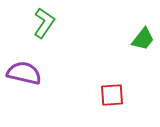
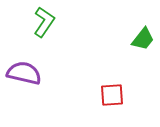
green L-shape: moved 1 px up
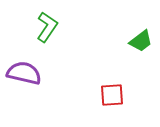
green L-shape: moved 3 px right, 5 px down
green trapezoid: moved 2 px left, 2 px down; rotated 15 degrees clockwise
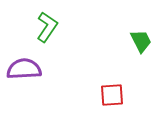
green trapezoid: rotated 80 degrees counterclockwise
purple semicircle: moved 4 px up; rotated 16 degrees counterclockwise
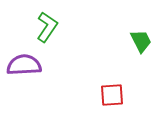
purple semicircle: moved 4 px up
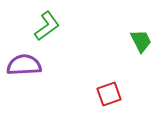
green L-shape: moved 1 px up; rotated 20 degrees clockwise
red square: moved 3 px left, 1 px up; rotated 15 degrees counterclockwise
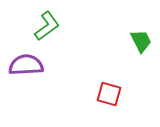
purple semicircle: moved 2 px right
red square: rotated 35 degrees clockwise
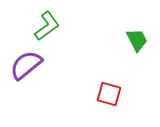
green trapezoid: moved 4 px left, 1 px up
purple semicircle: rotated 36 degrees counterclockwise
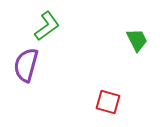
purple semicircle: rotated 36 degrees counterclockwise
red square: moved 1 px left, 8 px down
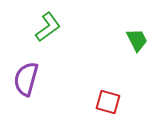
green L-shape: moved 1 px right, 1 px down
purple semicircle: moved 14 px down
